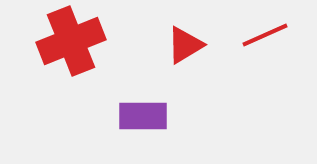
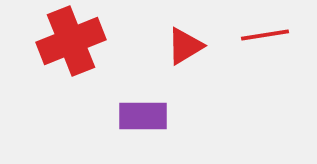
red line: rotated 15 degrees clockwise
red triangle: moved 1 px down
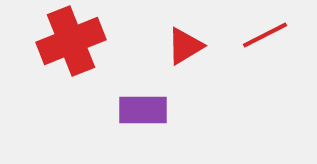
red line: rotated 18 degrees counterclockwise
purple rectangle: moved 6 px up
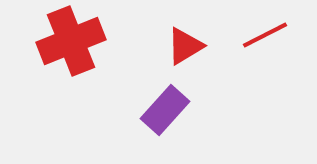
purple rectangle: moved 22 px right; rotated 48 degrees counterclockwise
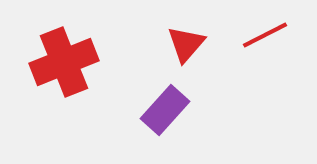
red cross: moved 7 px left, 21 px down
red triangle: moved 1 px right, 2 px up; rotated 18 degrees counterclockwise
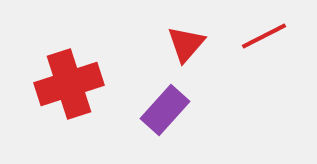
red line: moved 1 px left, 1 px down
red cross: moved 5 px right, 22 px down; rotated 4 degrees clockwise
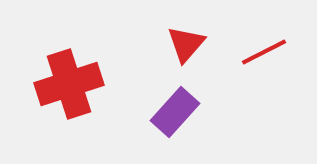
red line: moved 16 px down
purple rectangle: moved 10 px right, 2 px down
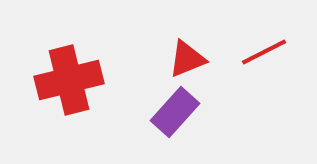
red triangle: moved 1 px right, 15 px down; rotated 27 degrees clockwise
red cross: moved 4 px up; rotated 4 degrees clockwise
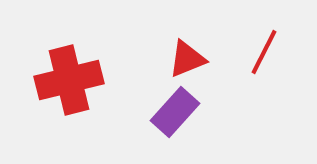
red line: rotated 36 degrees counterclockwise
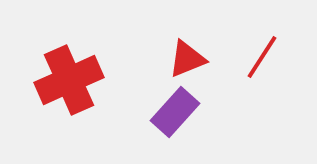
red line: moved 2 px left, 5 px down; rotated 6 degrees clockwise
red cross: rotated 10 degrees counterclockwise
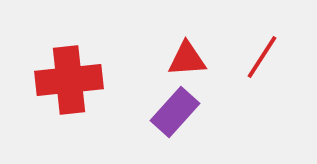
red triangle: rotated 18 degrees clockwise
red cross: rotated 18 degrees clockwise
